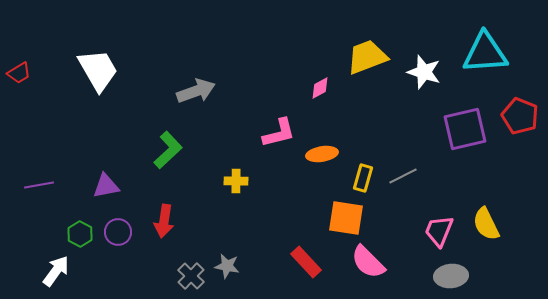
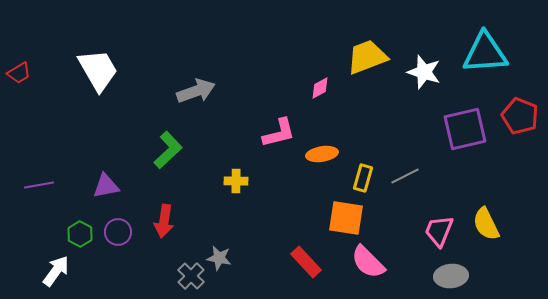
gray line: moved 2 px right
gray star: moved 8 px left, 8 px up
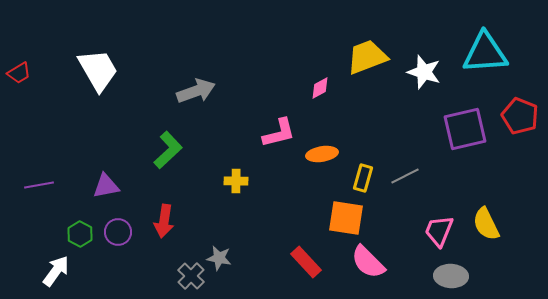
gray ellipse: rotated 8 degrees clockwise
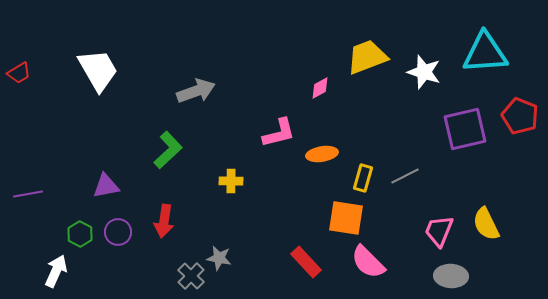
yellow cross: moved 5 px left
purple line: moved 11 px left, 9 px down
white arrow: rotated 12 degrees counterclockwise
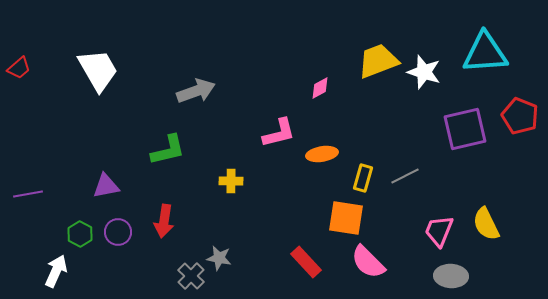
yellow trapezoid: moved 11 px right, 4 px down
red trapezoid: moved 5 px up; rotated 10 degrees counterclockwise
green L-shape: rotated 30 degrees clockwise
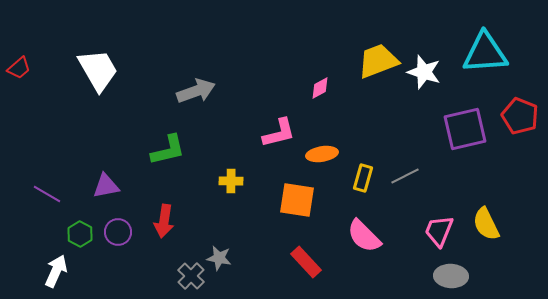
purple line: moved 19 px right; rotated 40 degrees clockwise
orange square: moved 49 px left, 18 px up
pink semicircle: moved 4 px left, 26 px up
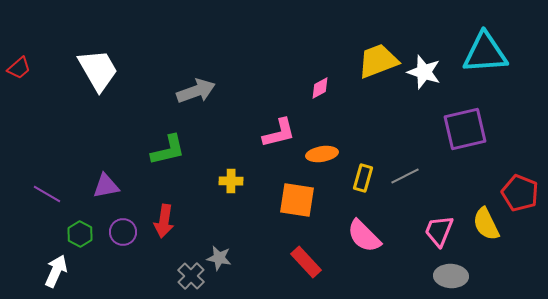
red pentagon: moved 77 px down
purple circle: moved 5 px right
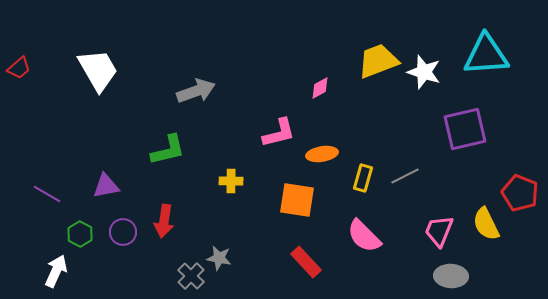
cyan triangle: moved 1 px right, 2 px down
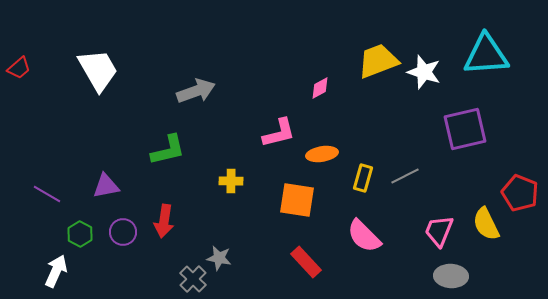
gray cross: moved 2 px right, 3 px down
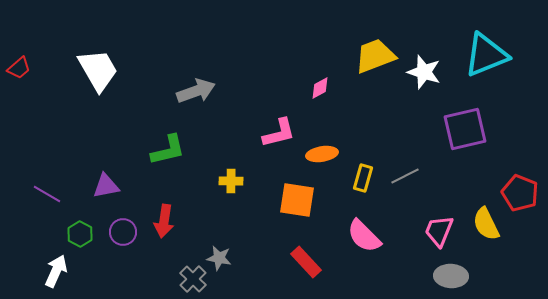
cyan triangle: rotated 18 degrees counterclockwise
yellow trapezoid: moved 3 px left, 5 px up
